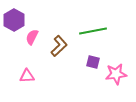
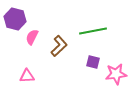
purple hexagon: moved 1 px right, 1 px up; rotated 15 degrees counterclockwise
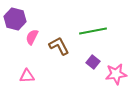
brown L-shape: rotated 75 degrees counterclockwise
purple square: rotated 24 degrees clockwise
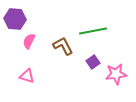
purple hexagon: rotated 10 degrees counterclockwise
pink semicircle: moved 3 px left, 4 px down
brown L-shape: moved 4 px right
purple square: rotated 16 degrees clockwise
pink triangle: rotated 21 degrees clockwise
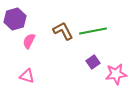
purple hexagon: rotated 20 degrees counterclockwise
brown L-shape: moved 15 px up
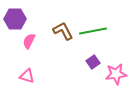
purple hexagon: rotated 15 degrees clockwise
